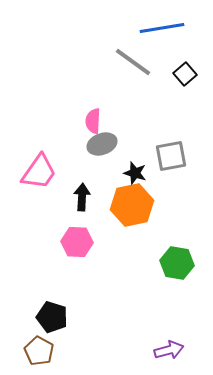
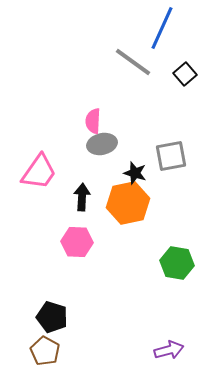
blue line: rotated 57 degrees counterclockwise
gray ellipse: rotated 8 degrees clockwise
orange hexagon: moved 4 px left, 2 px up
brown pentagon: moved 6 px right
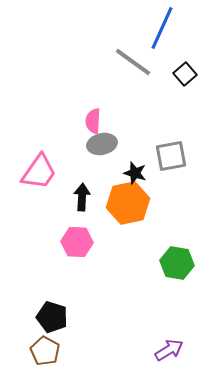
purple arrow: rotated 16 degrees counterclockwise
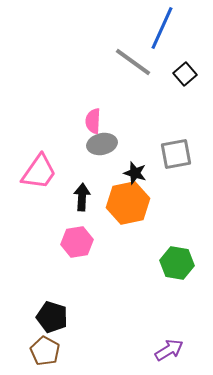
gray square: moved 5 px right, 2 px up
pink hexagon: rotated 12 degrees counterclockwise
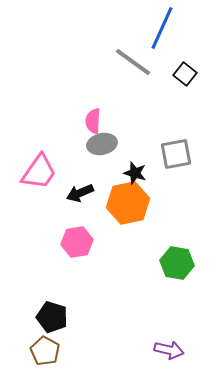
black square: rotated 10 degrees counterclockwise
black arrow: moved 2 px left, 4 px up; rotated 116 degrees counterclockwise
purple arrow: rotated 44 degrees clockwise
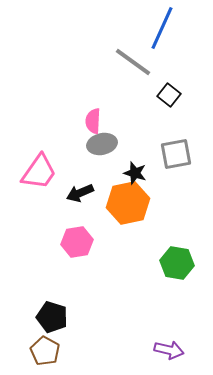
black square: moved 16 px left, 21 px down
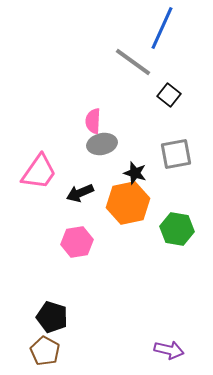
green hexagon: moved 34 px up
